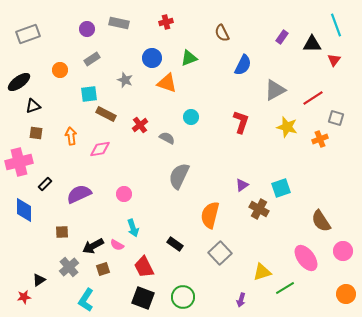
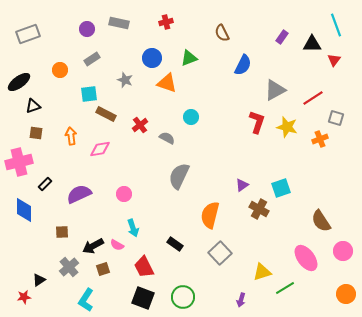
red L-shape at (241, 122): moved 16 px right
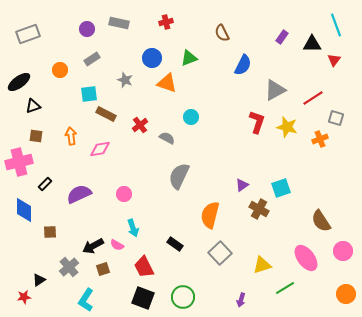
brown square at (36, 133): moved 3 px down
brown square at (62, 232): moved 12 px left
yellow triangle at (262, 272): moved 7 px up
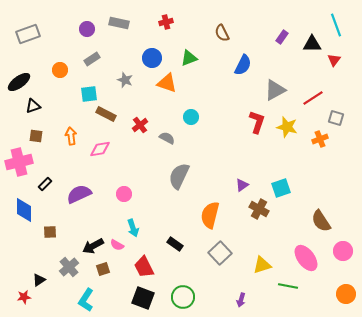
green line at (285, 288): moved 3 px right, 2 px up; rotated 42 degrees clockwise
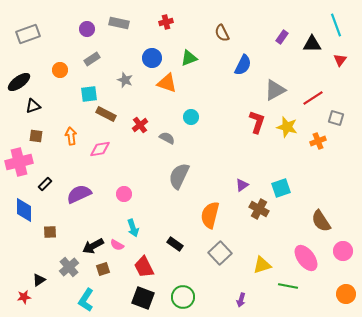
red triangle at (334, 60): moved 6 px right
orange cross at (320, 139): moved 2 px left, 2 px down
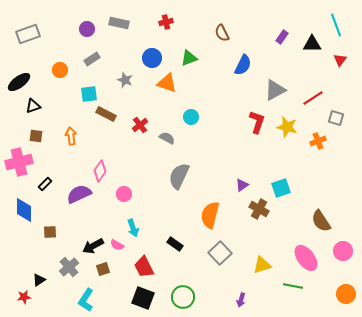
pink diamond at (100, 149): moved 22 px down; rotated 45 degrees counterclockwise
green line at (288, 286): moved 5 px right
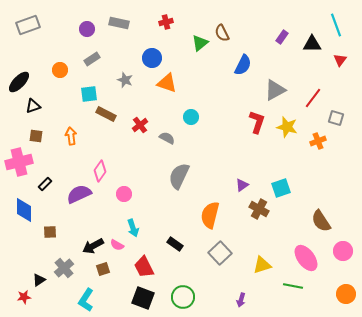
gray rectangle at (28, 34): moved 9 px up
green triangle at (189, 58): moved 11 px right, 15 px up; rotated 18 degrees counterclockwise
black ellipse at (19, 82): rotated 10 degrees counterclockwise
red line at (313, 98): rotated 20 degrees counterclockwise
gray cross at (69, 267): moved 5 px left, 1 px down
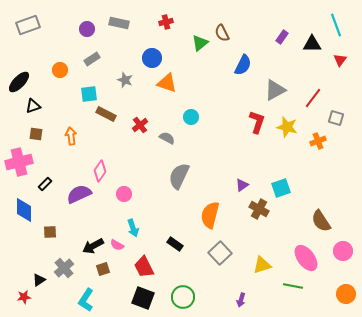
brown square at (36, 136): moved 2 px up
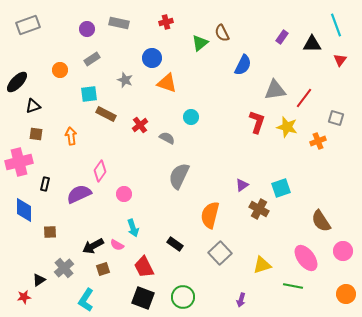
black ellipse at (19, 82): moved 2 px left
gray triangle at (275, 90): rotated 20 degrees clockwise
red line at (313, 98): moved 9 px left
black rectangle at (45, 184): rotated 32 degrees counterclockwise
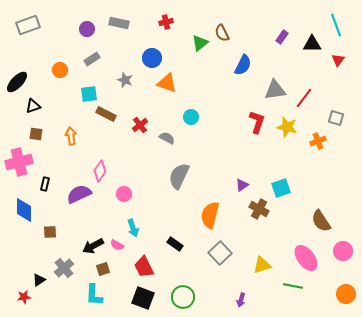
red triangle at (340, 60): moved 2 px left
cyan L-shape at (86, 300): moved 8 px right, 5 px up; rotated 30 degrees counterclockwise
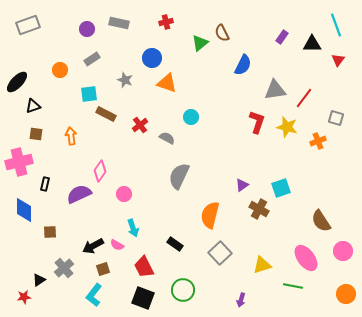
cyan L-shape at (94, 295): rotated 35 degrees clockwise
green circle at (183, 297): moved 7 px up
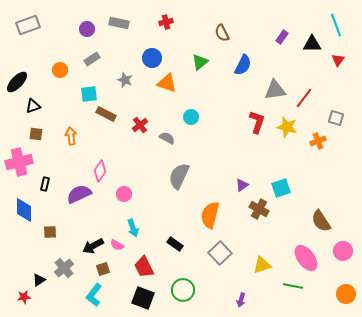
green triangle at (200, 43): moved 19 px down
